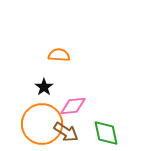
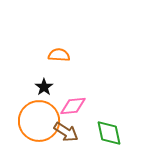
orange circle: moved 3 px left, 3 px up
green diamond: moved 3 px right
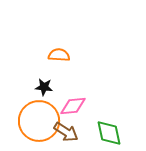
black star: rotated 30 degrees counterclockwise
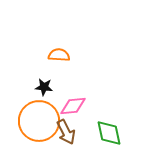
brown arrow: rotated 30 degrees clockwise
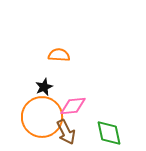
black star: rotated 30 degrees counterclockwise
orange circle: moved 3 px right, 4 px up
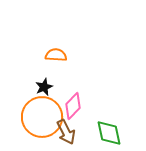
orange semicircle: moved 3 px left
pink diamond: rotated 40 degrees counterclockwise
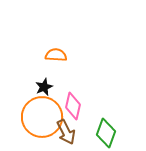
pink diamond: rotated 32 degrees counterclockwise
green diamond: moved 3 px left; rotated 32 degrees clockwise
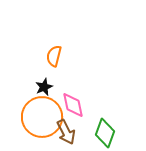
orange semicircle: moved 2 px left, 1 px down; rotated 80 degrees counterclockwise
pink diamond: moved 1 px up; rotated 24 degrees counterclockwise
green diamond: moved 1 px left
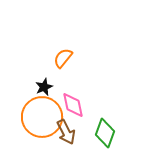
orange semicircle: moved 9 px right, 2 px down; rotated 25 degrees clockwise
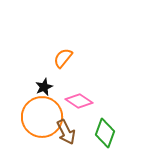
pink diamond: moved 6 px right, 4 px up; rotated 44 degrees counterclockwise
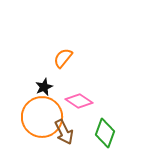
brown arrow: moved 2 px left
